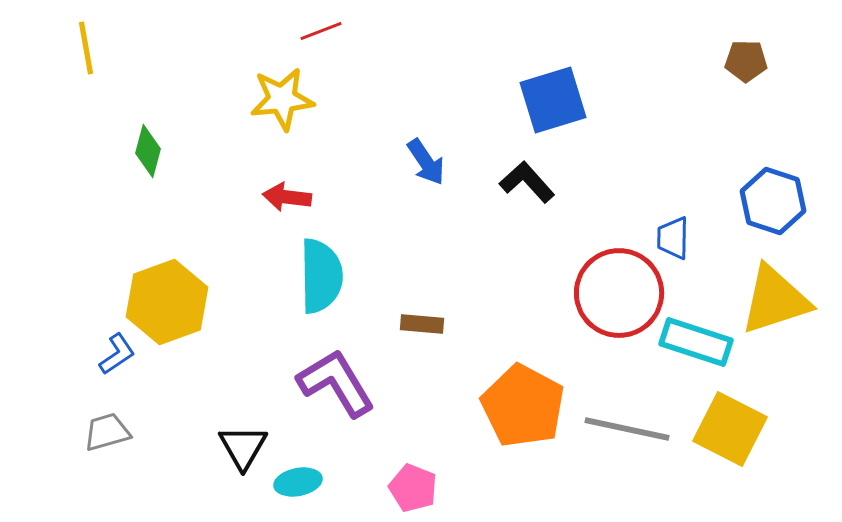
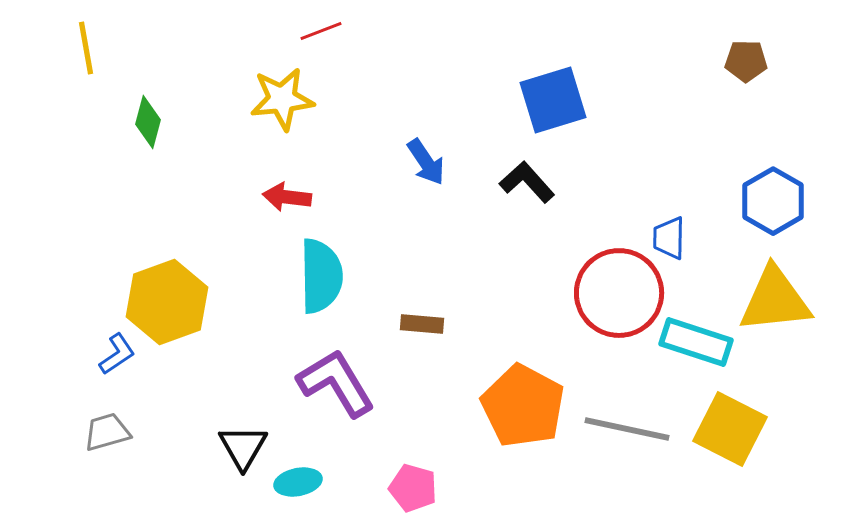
green diamond: moved 29 px up
blue hexagon: rotated 12 degrees clockwise
blue trapezoid: moved 4 px left
yellow triangle: rotated 12 degrees clockwise
pink pentagon: rotated 6 degrees counterclockwise
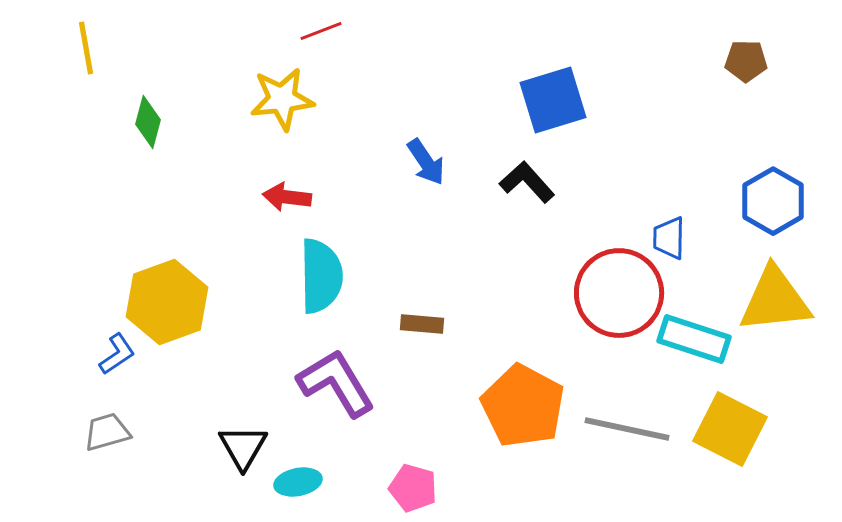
cyan rectangle: moved 2 px left, 3 px up
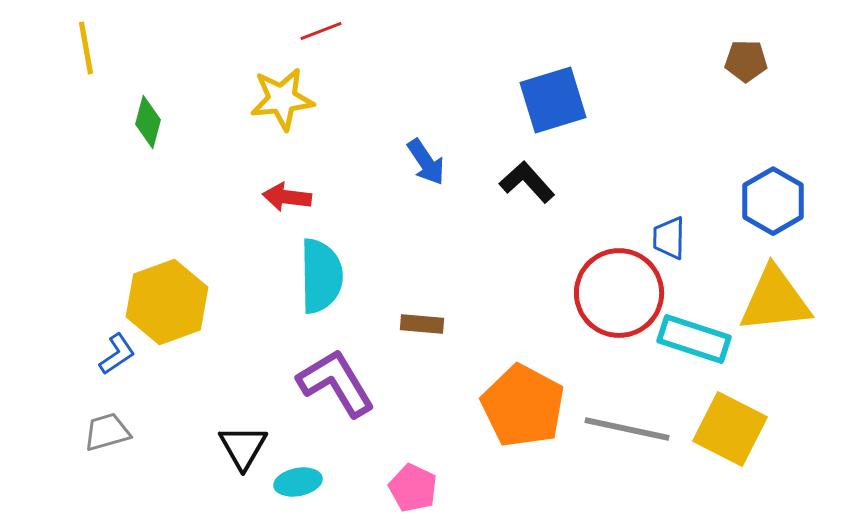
pink pentagon: rotated 9 degrees clockwise
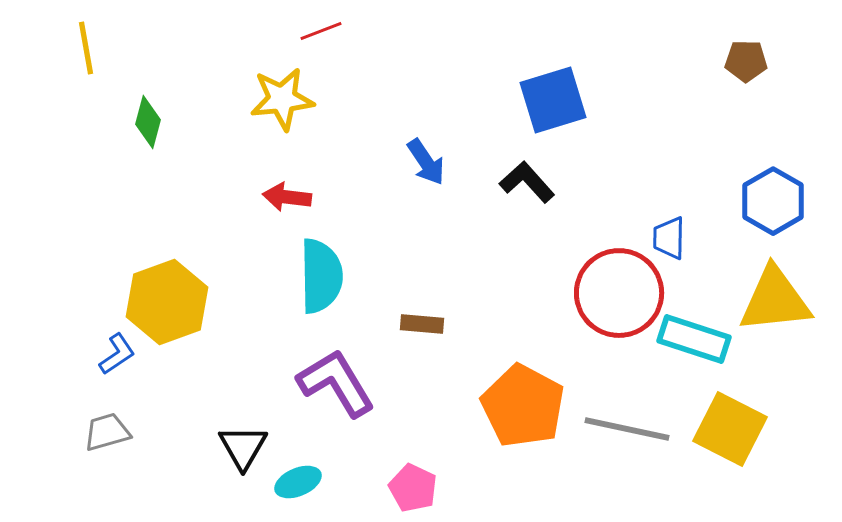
cyan ellipse: rotated 12 degrees counterclockwise
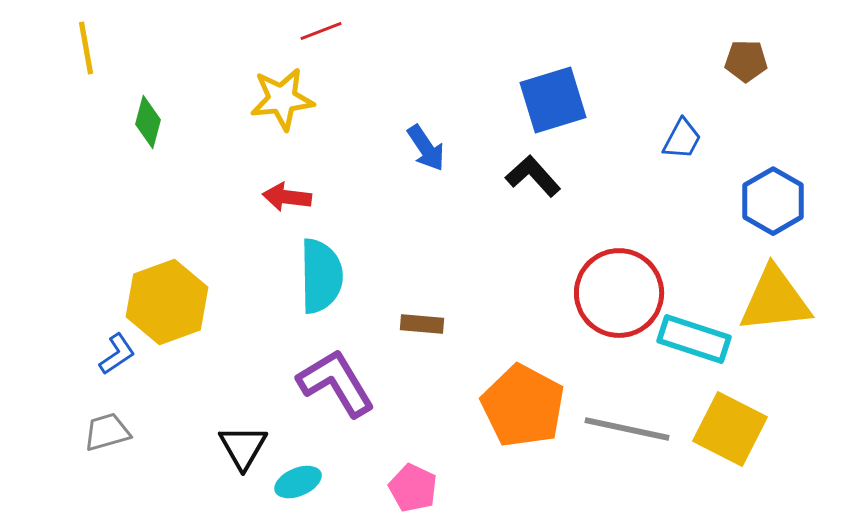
blue arrow: moved 14 px up
black L-shape: moved 6 px right, 6 px up
blue trapezoid: moved 13 px right, 99 px up; rotated 153 degrees counterclockwise
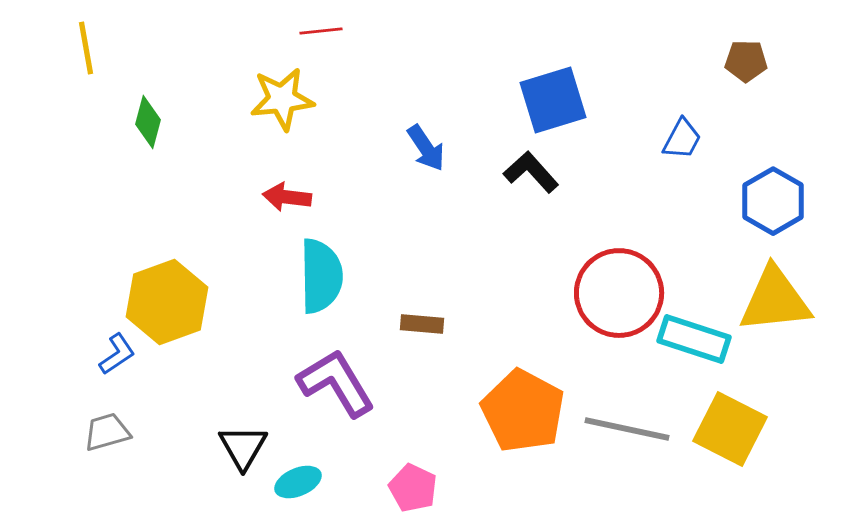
red line: rotated 15 degrees clockwise
black L-shape: moved 2 px left, 4 px up
orange pentagon: moved 5 px down
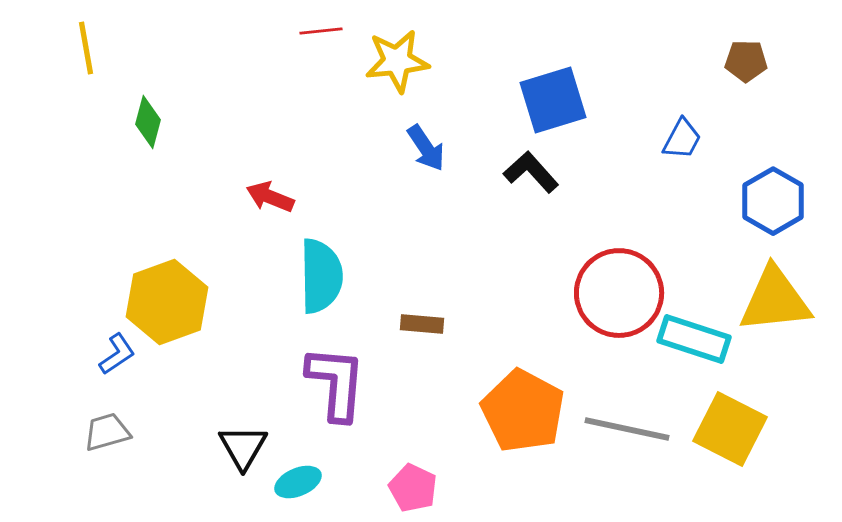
yellow star: moved 115 px right, 38 px up
red arrow: moved 17 px left; rotated 15 degrees clockwise
purple L-shape: rotated 36 degrees clockwise
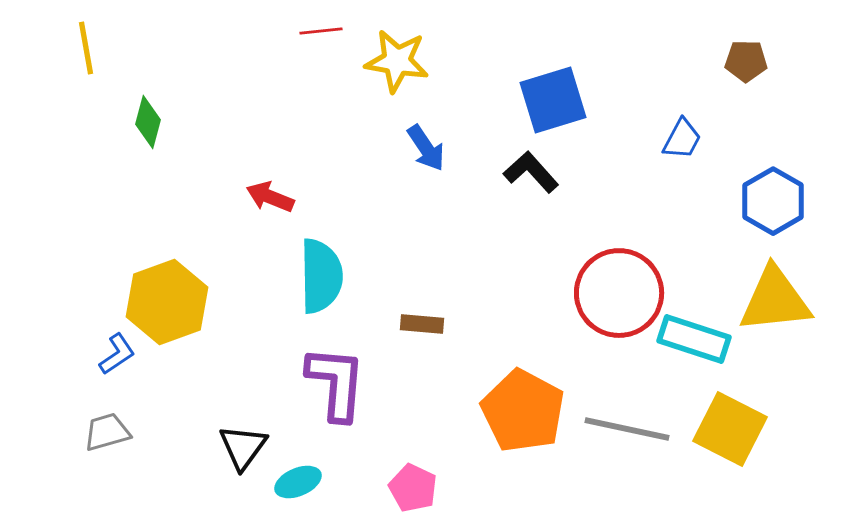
yellow star: rotated 16 degrees clockwise
black triangle: rotated 6 degrees clockwise
